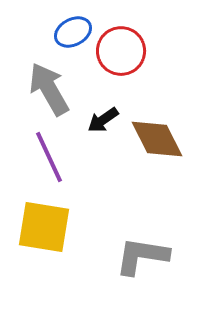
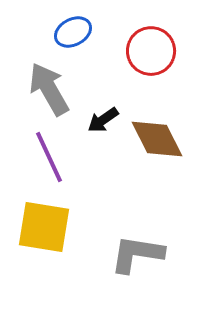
red circle: moved 30 px right
gray L-shape: moved 5 px left, 2 px up
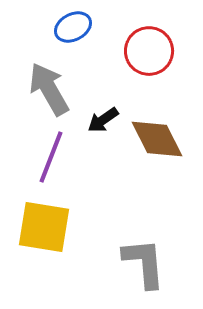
blue ellipse: moved 5 px up
red circle: moved 2 px left
purple line: moved 2 px right; rotated 46 degrees clockwise
gray L-shape: moved 7 px right, 9 px down; rotated 76 degrees clockwise
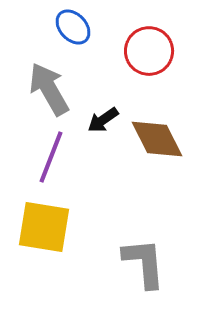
blue ellipse: rotated 75 degrees clockwise
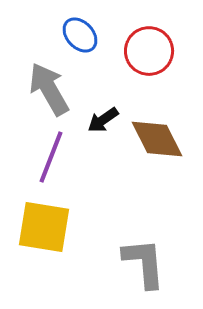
blue ellipse: moved 7 px right, 8 px down
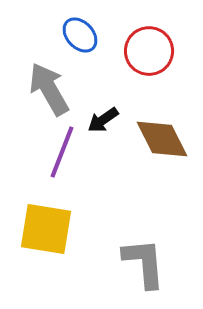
brown diamond: moved 5 px right
purple line: moved 11 px right, 5 px up
yellow square: moved 2 px right, 2 px down
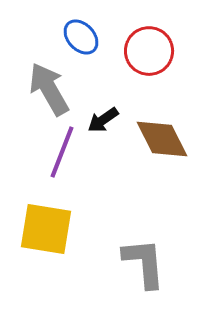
blue ellipse: moved 1 px right, 2 px down
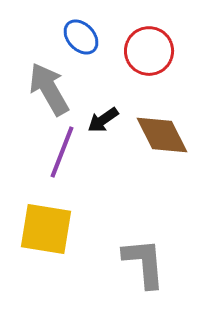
brown diamond: moved 4 px up
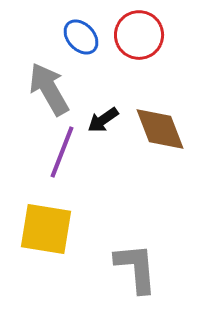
red circle: moved 10 px left, 16 px up
brown diamond: moved 2 px left, 6 px up; rotated 6 degrees clockwise
gray L-shape: moved 8 px left, 5 px down
